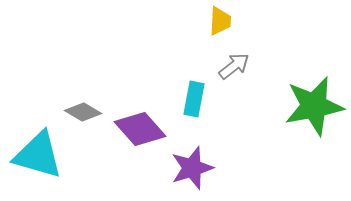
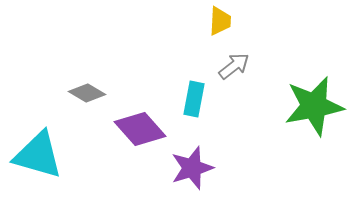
gray diamond: moved 4 px right, 19 px up
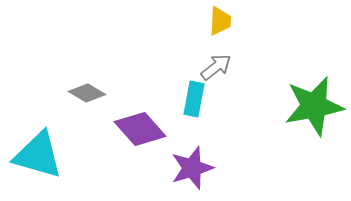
gray arrow: moved 18 px left, 1 px down
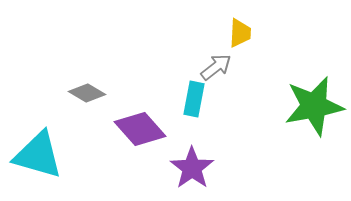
yellow trapezoid: moved 20 px right, 12 px down
purple star: rotated 18 degrees counterclockwise
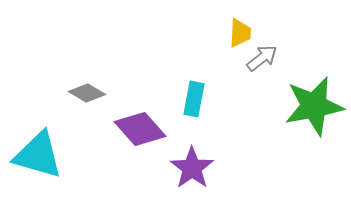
gray arrow: moved 46 px right, 9 px up
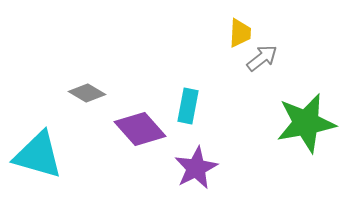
cyan rectangle: moved 6 px left, 7 px down
green star: moved 8 px left, 17 px down
purple star: moved 4 px right; rotated 9 degrees clockwise
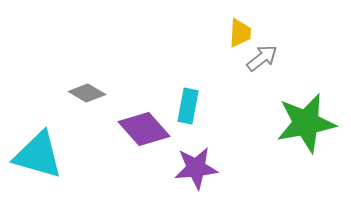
purple diamond: moved 4 px right
purple star: rotated 21 degrees clockwise
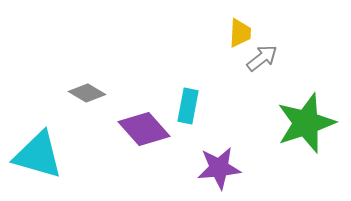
green star: rotated 8 degrees counterclockwise
purple star: moved 23 px right
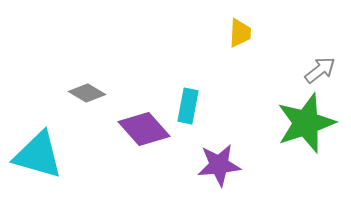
gray arrow: moved 58 px right, 12 px down
purple star: moved 3 px up
